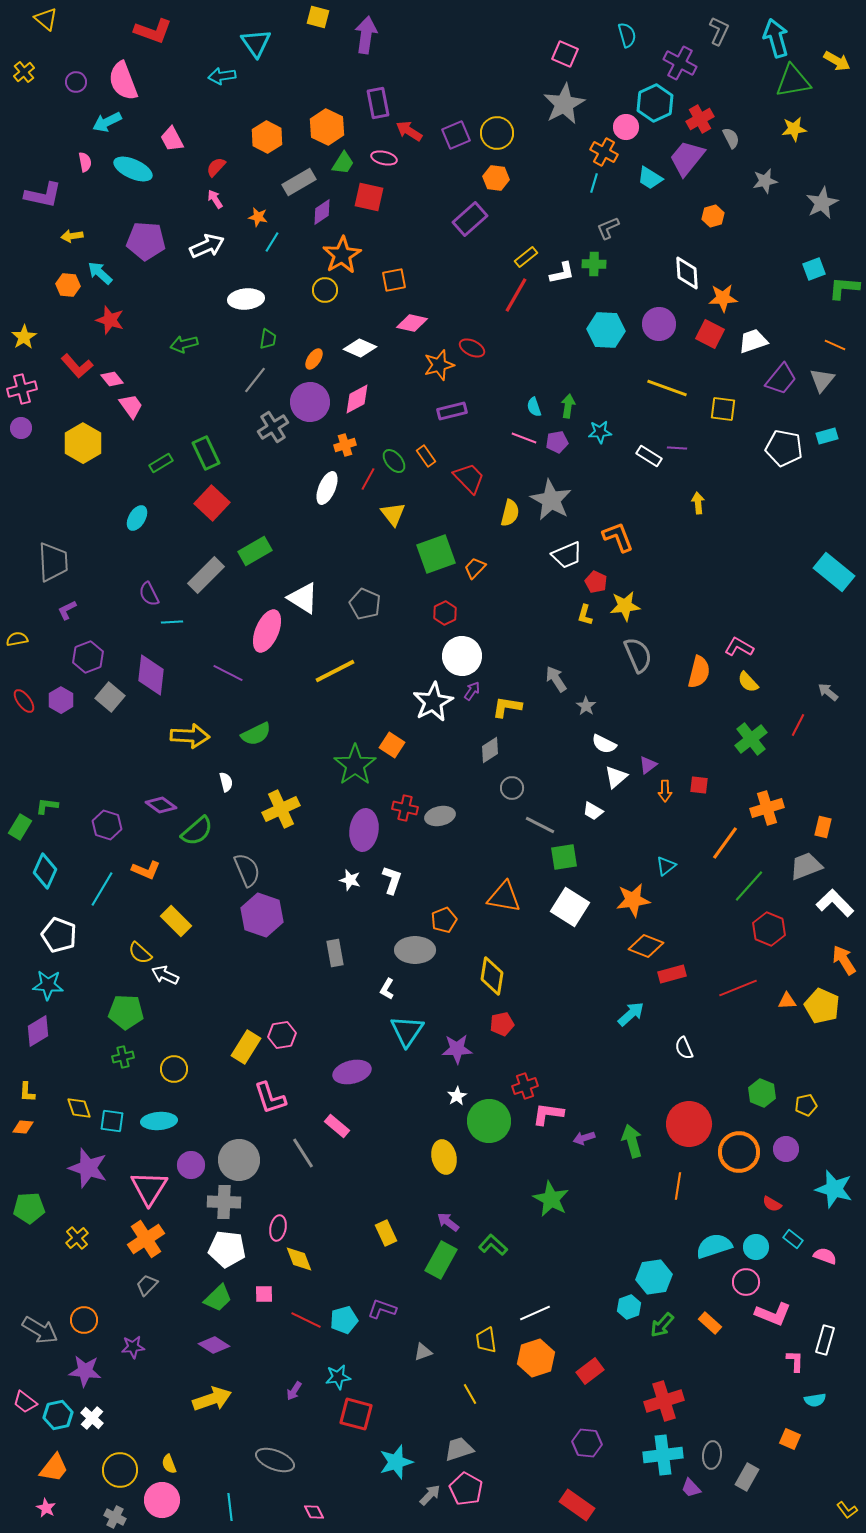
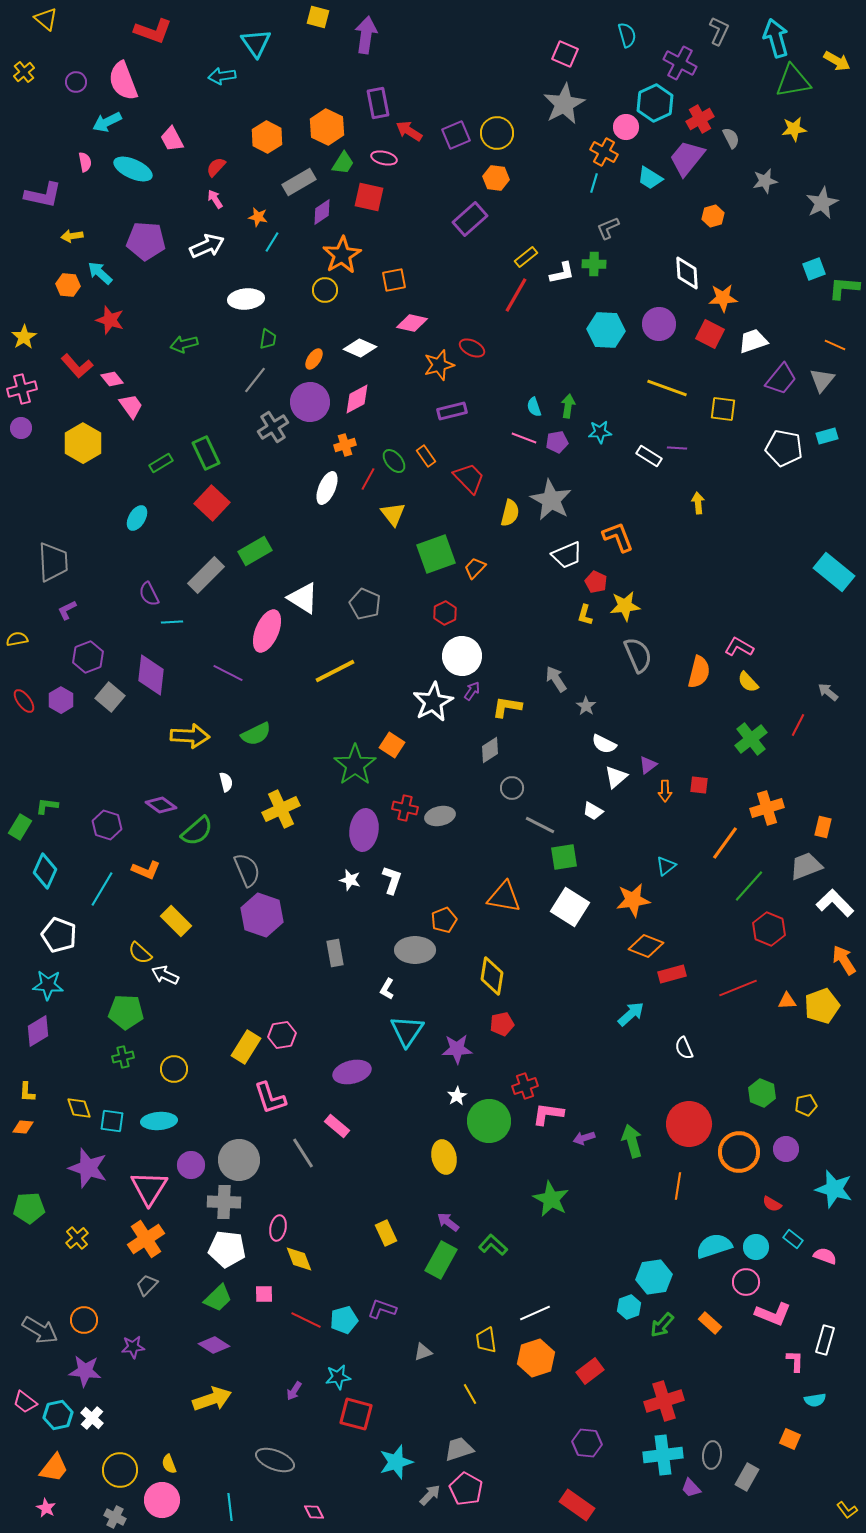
yellow pentagon at (822, 1006): rotated 28 degrees clockwise
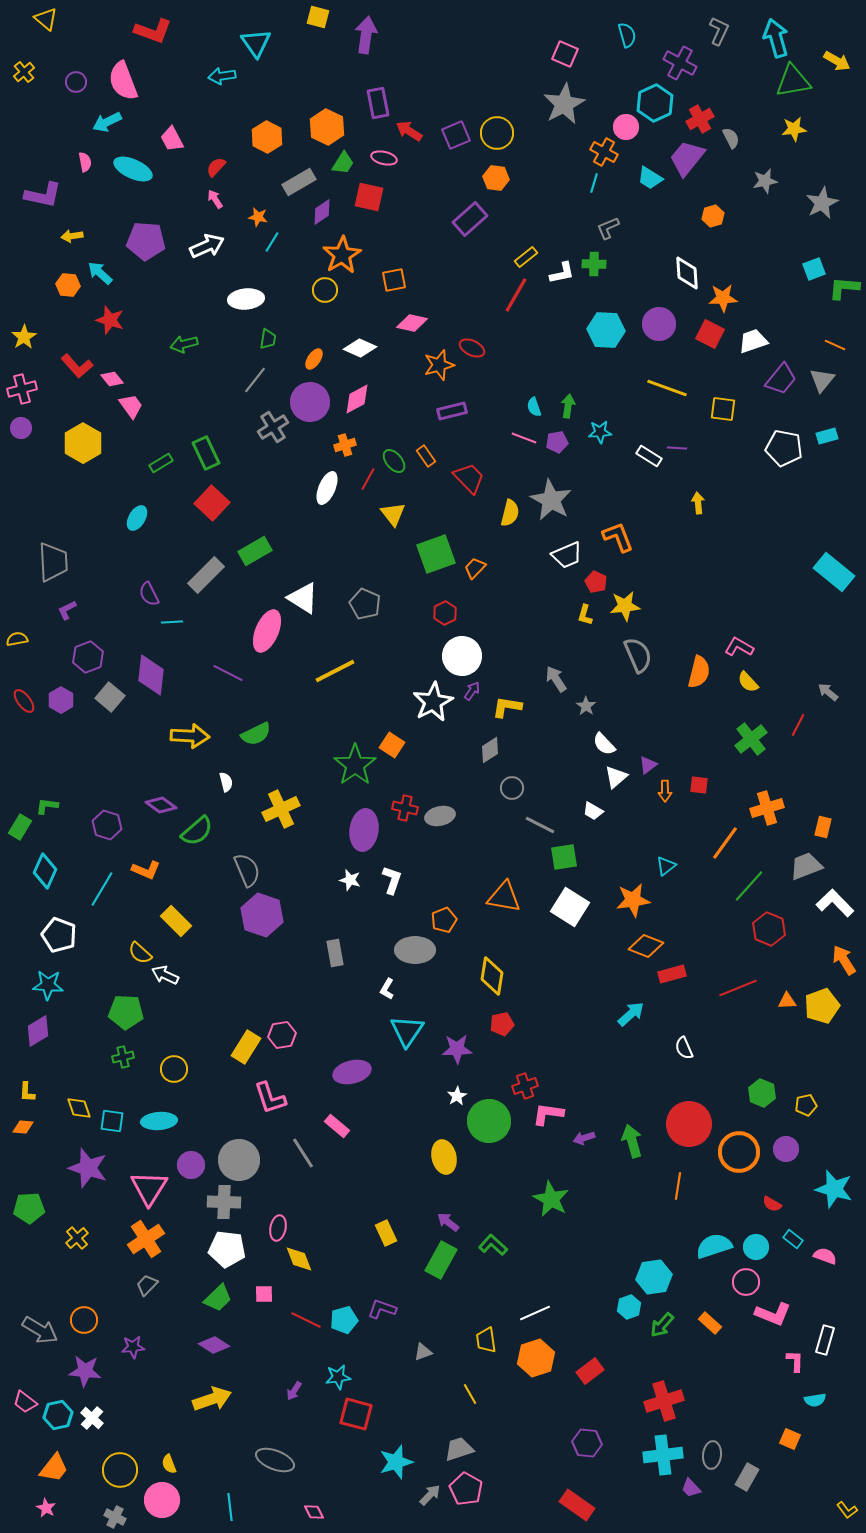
white semicircle at (604, 744): rotated 20 degrees clockwise
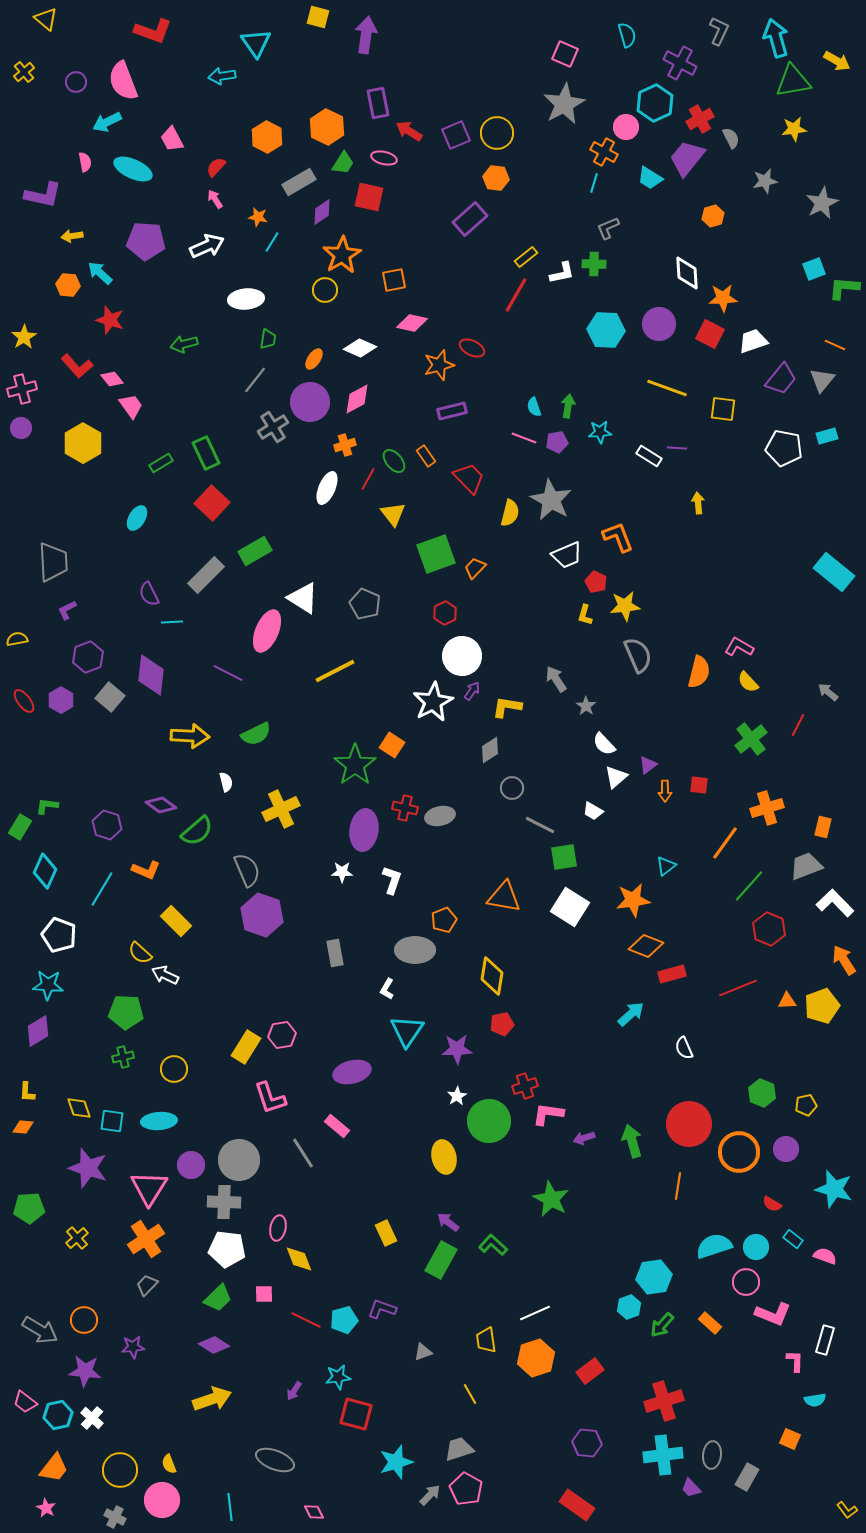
white star at (350, 880): moved 8 px left, 8 px up; rotated 15 degrees counterclockwise
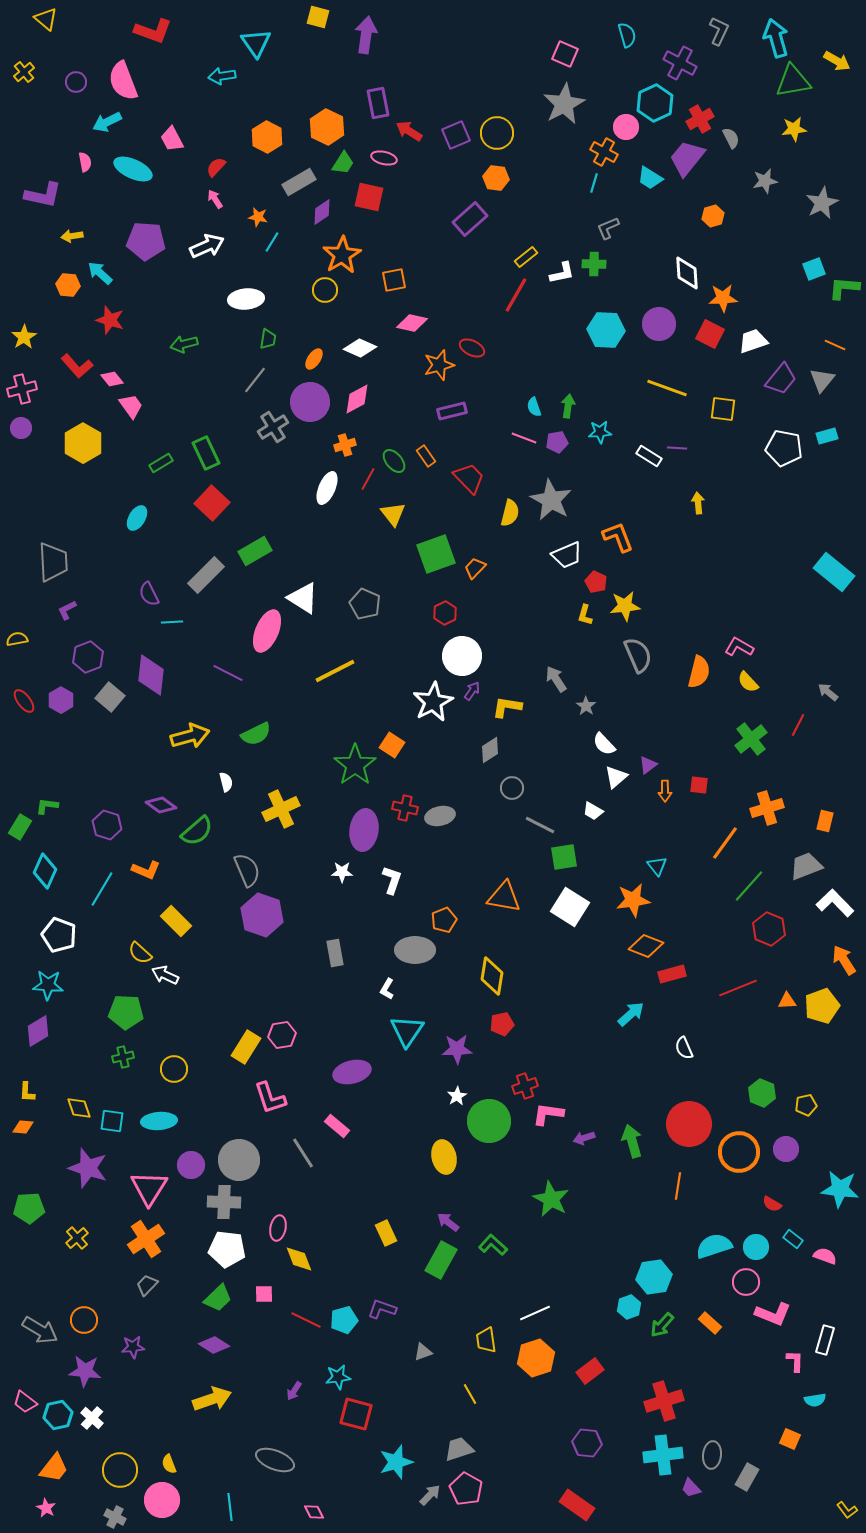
yellow arrow at (190, 736): rotated 18 degrees counterclockwise
orange rectangle at (823, 827): moved 2 px right, 6 px up
cyan triangle at (666, 866): moved 9 px left; rotated 30 degrees counterclockwise
cyan star at (834, 1189): moved 6 px right; rotated 9 degrees counterclockwise
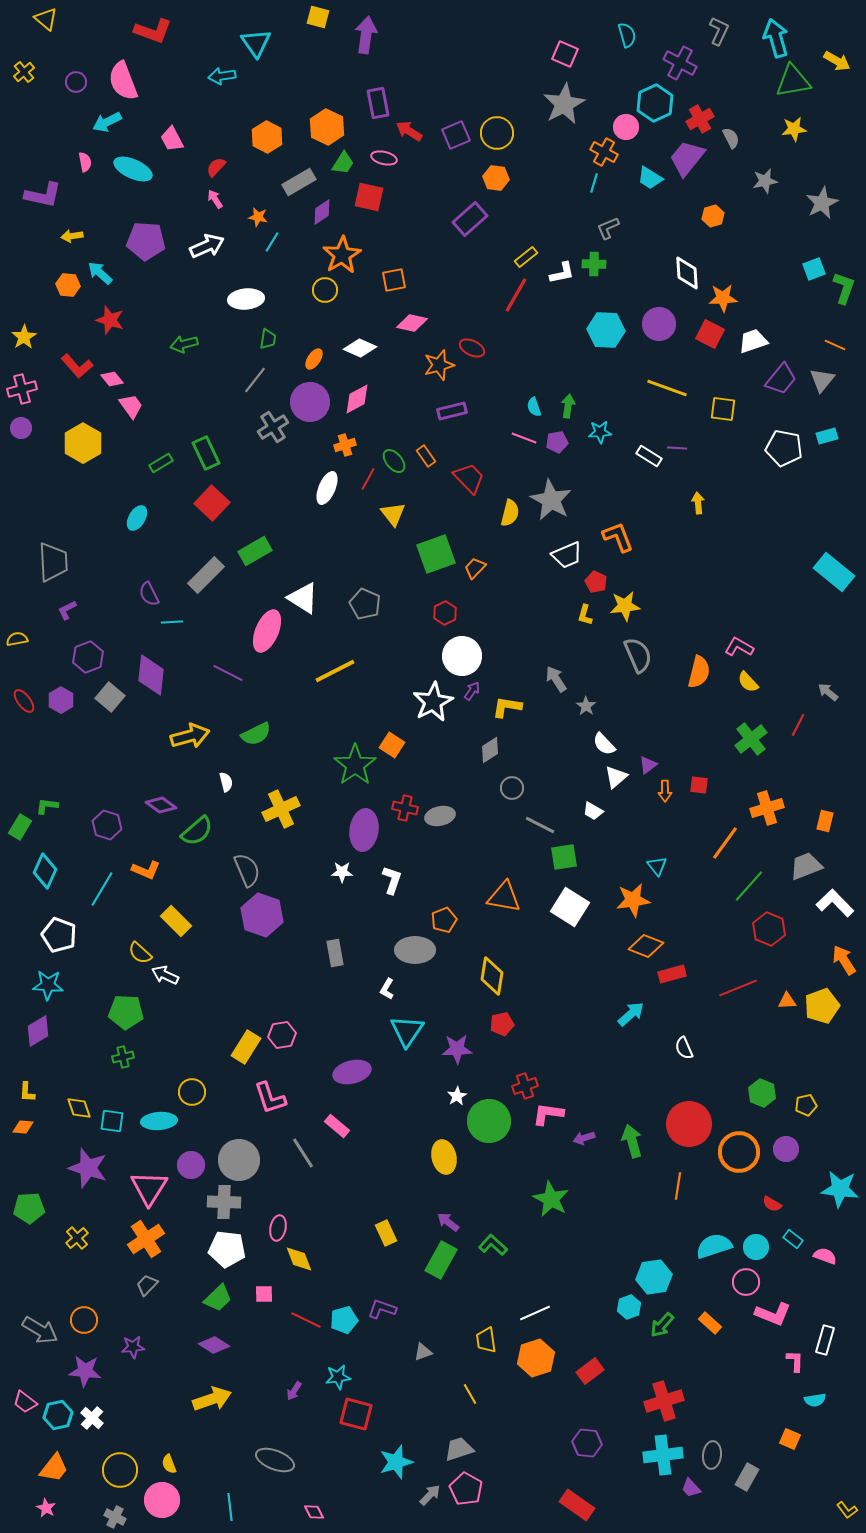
green L-shape at (844, 288): rotated 104 degrees clockwise
yellow circle at (174, 1069): moved 18 px right, 23 px down
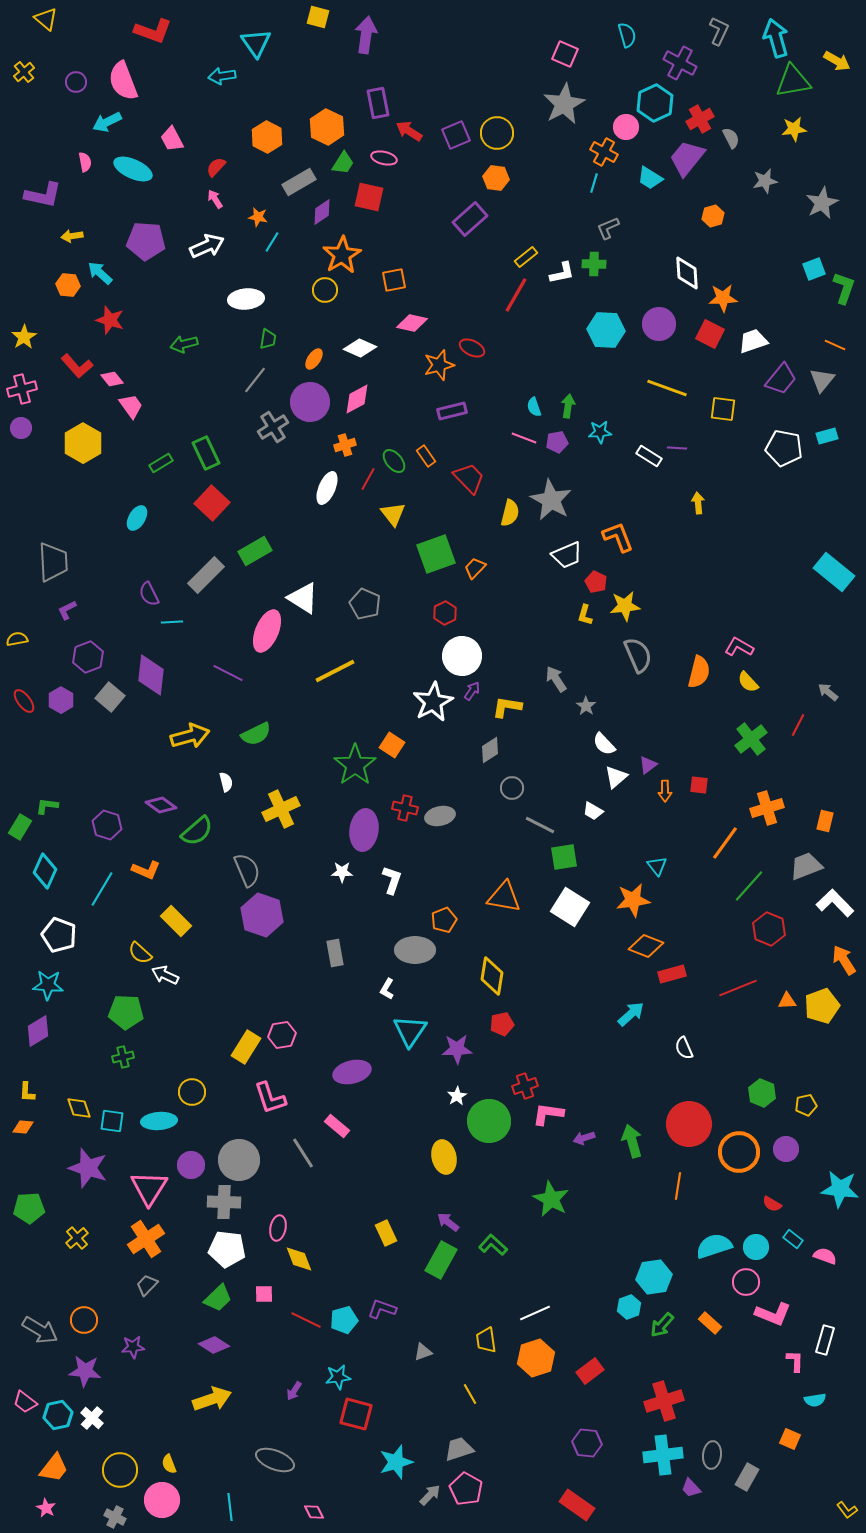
cyan triangle at (407, 1031): moved 3 px right
